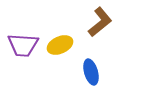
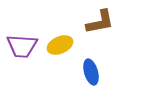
brown L-shape: rotated 28 degrees clockwise
purple trapezoid: moved 1 px left, 1 px down
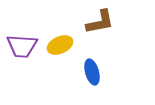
blue ellipse: moved 1 px right
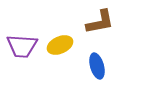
blue ellipse: moved 5 px right, 6 px up
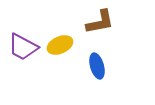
purple trapezoid: moved 1 px right, 1 px down; rotated 24 degrees clockwise
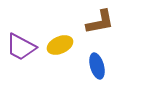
purple trapezoid: moved 2 px left
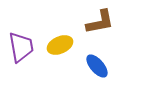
purple trapezoid: rotated 128 degrees counterclockwise
blue ellipse: rotated 25 degrees counterclockwise
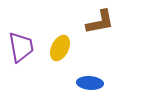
yellow ellipse: moved 3 px down; rotated 40 degrees counterclockwise
blue ellipse: moved 7 px left, 17 px down; rotated 45 degrees counterclockwise
